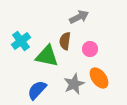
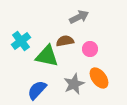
brown semicircle: rotated 72 degrees clockwise
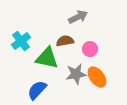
gray arrow: moved 1 px left
green triangle: moved 2 px down
orange ellipse: moved 2 px left, 1 px up
gray star: moved 2 px right, 10 px up; rotated 15 degrees clockwise
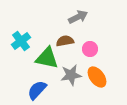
gray star: moved 5 px left, 1 px down
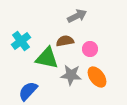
gray arrow: moved 1 px left, 1 px up
gray star: rotated 15 degrees clockwise
blue semicircle: moved 9 px left, 1 px down
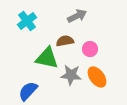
cyan cross: moved 6 px right, 20 px up
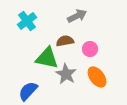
gray star: moved 5 px left, 1 px up; rotated 25 degrees clockwise
